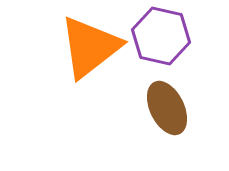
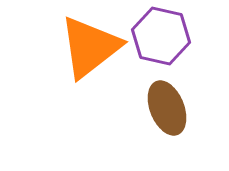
brown ellipse: rotated 4 degrees clockwise
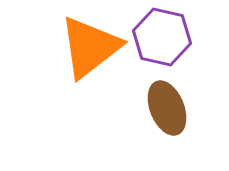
purple hexagon: moved 1 px right, 1 px down
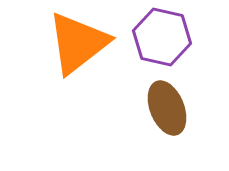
orange triangle: moved 12 px left, 4 px up
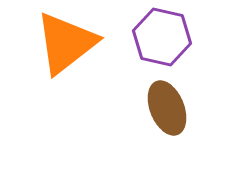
orange triangle: moved 12 px left
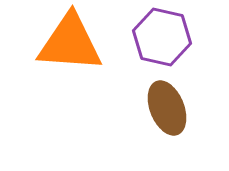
orange triangle: moved 4 px right; rotated 42 degrees clockwise
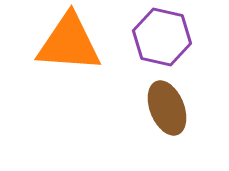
orange triangle: moved 1 px left
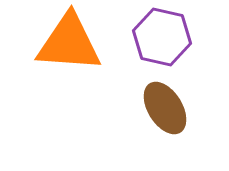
brown ellipse: moved 2 px left; rotated 10 degrees counterclockwise
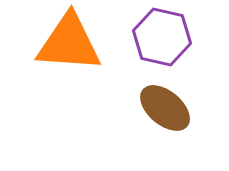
brown ellipse: rotated 18 degrees counterclockwise
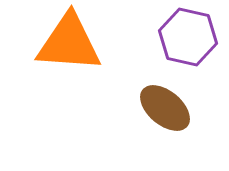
purple hexagon: moved 26 px right
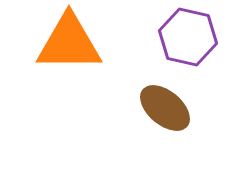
orange triangle: rotated 4 degrees counterclockwise
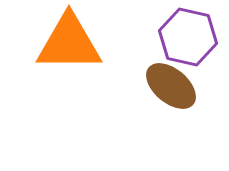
brown ellipse: moved 6 px right, 22 px up
